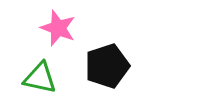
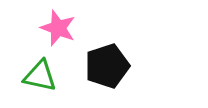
green triangle: moved 2 px up
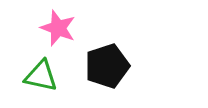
green triangle: moved 1 px right
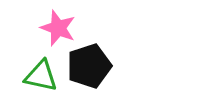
black pentagon: moved 18 px left
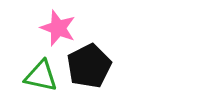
black pentagon: rotated 9 degrees counterclockwise
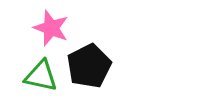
pink star: moved 7 px left
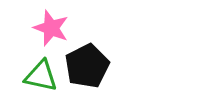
black pentagon: moved 2 px left
